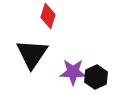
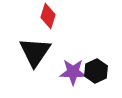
black triangle: moved 3 px right, 2 px up
black hexagon: moved 6 px up
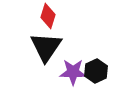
black triangle: moved 11 px right, 5 px up
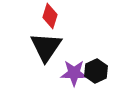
red diamond: moved 2 px right
purple star: moved 1 px right, 1 px down
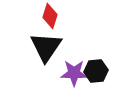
black hexagon: rotated 20 degrees clockwise
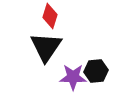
purple star: moved 1 px left, 4 px down
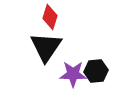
red diamond: moved 1 px down
purple star: moved 3 px up
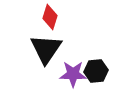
black triangle: moved 2 px down
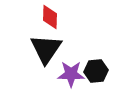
red diamond: rotated 15 degrees counterclockwise
purple star: moved 2 px left
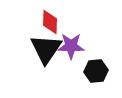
red diamond: moved 5 px down
purple star: moved 28 px up
